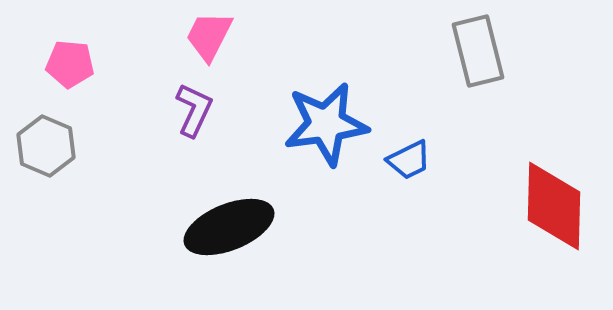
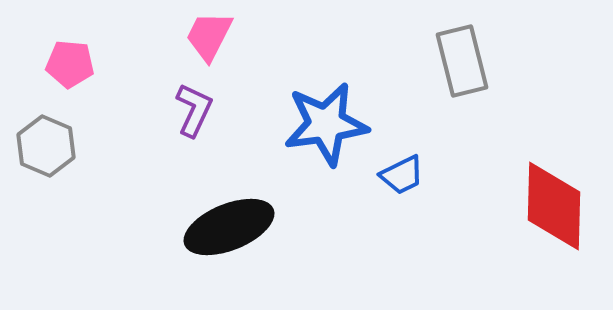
gray rectangle: moved 16 px left, 10 px down
blue trapezoid: moved 7 px left, 15 px down
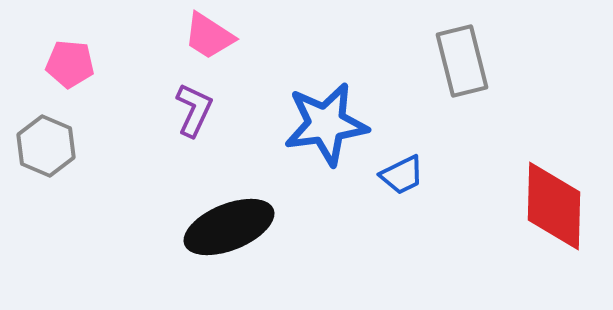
pink trapezoid: rotated 84 degrees counterclockwise
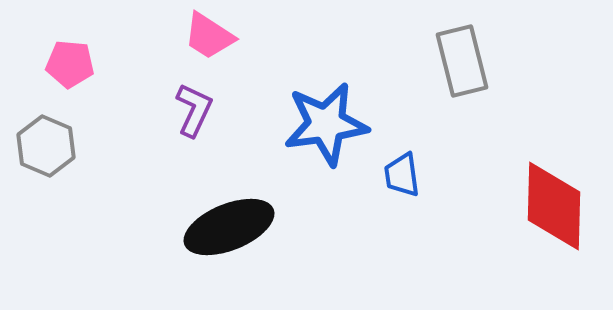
blue trapezoid: rotated 108 degrees clockwise
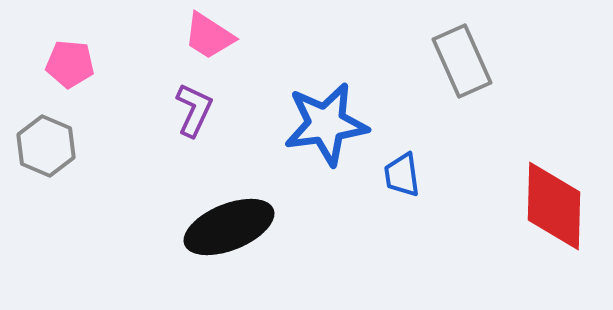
gray rectangle: rotated 10 degrees counterclockwise
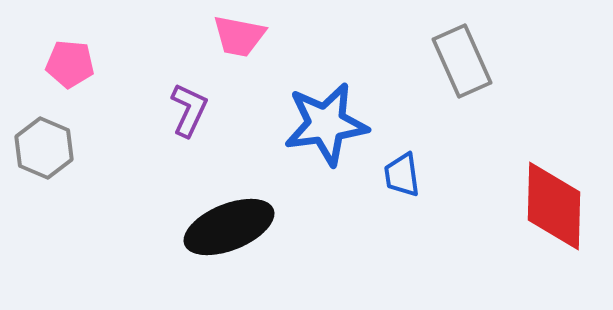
pink trapezoid: moved 30 px right; rotated 22 degrees counterclockwise
purple L-shape: moved 5 px left
gray hexagon: moved 2 px left, 2 px down
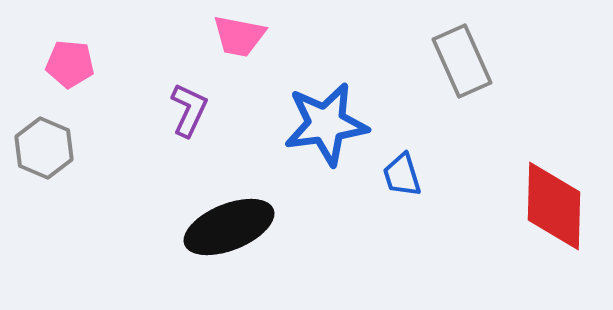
blue trapezoid: rotated 9 degrees counterclockwise
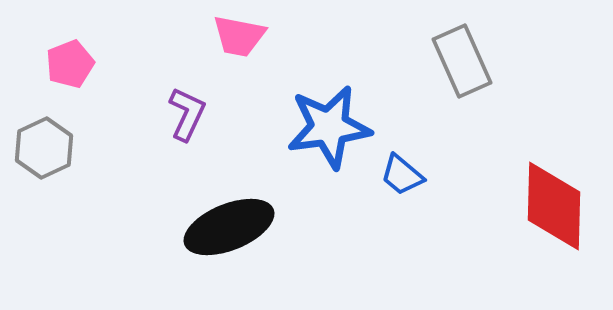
pink pentagon: rotated 27 degrees counterclockwise
purple L-shape: moved 2 px left, 4 px down
blue star: moved 3 px right, 3 px down
gray hexagon: rotated 12 degrees clockwise
blue trapezoid: rotated 33 degrees counterclockwise
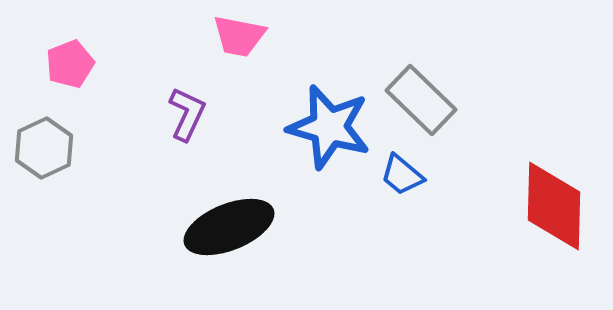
gray rectangle: moved 41 px left, 39 px down; rotated 22 degrees counterclockwise
blue star: rotated 24 degrees clockwise
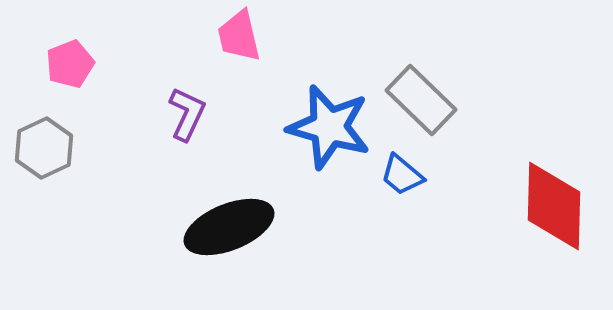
pink trapezoid: rotated 66 degrees clockwise
